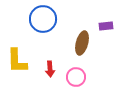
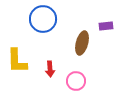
pink circle: moved 4 px down
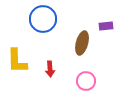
pink circle: moved 10 px right
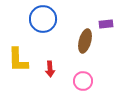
purple rectangle: moved 2 px up
brown ellipse: moved 3 px right, 2 px up
yellow L-shape: moved 1 px right, 1 px up
pink circle: moved 3 px left
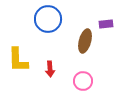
blue circle: moved 5 px right
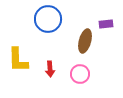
pink circle: moved 3 px left, 7 px up
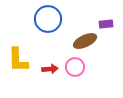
brown ellipse: rotated 50 degrees clockwise
red arrow: rotated 91 degrees counterclockwise
pink circle: moved 5 px left, 7 px up
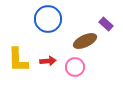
purple rectangle: rotated 48 degrees clockwise
red arrow: moved 2 px left, 8 px up
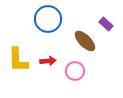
brown ellipse: rotated 70 degrees clockwise
pink circle: moved 4 px down
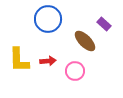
purple rectangle: moved 2 px left
yellow L-shape: moved 1 px right
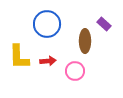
blue circle: moved 1 px left, 5 px down
brown ellipse: rotated 45 degrees clockwise
yellow L-shape: moved 3 px up
